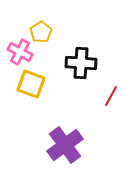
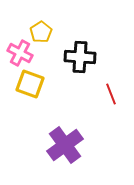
pink cross: moved 1 px down
black cross: moved 1 px left, 6 px up
yellow square: moved 1 px left
red line: moved 2 px up; rotated 50 degrees counterclockwise
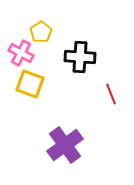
pink cross: moved 1 px right
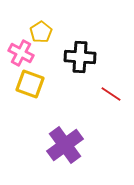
red line: rotated 35 degrees counterclockwise
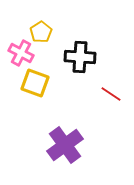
yellow square: moved 5 px right, 1 px up
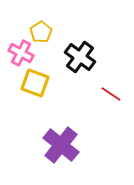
black cross: rotated 32 degrees clockwise
purple cross: moved 4 px left; rotated 15 degrees counterclockwise
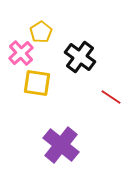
pink cross: rotated 20 degrees clockwise
yellow square: moved 2 px right; rotated 12 degrees counterclockwise
red line: moved 3 px down
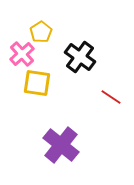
pink cross: moved 1 px right, 1 px down
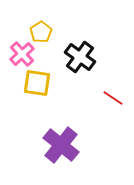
red line: moved 2 px right, 1 px down
